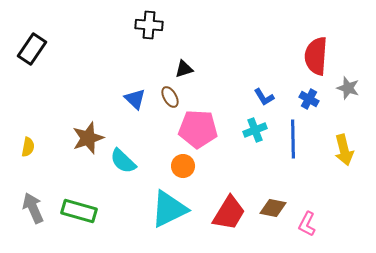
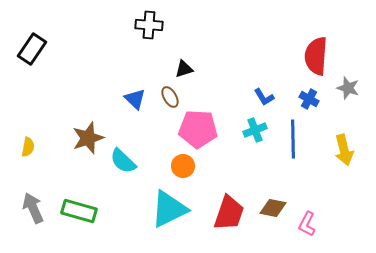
red trapezoid: rotated 12 degrees counterclockwise
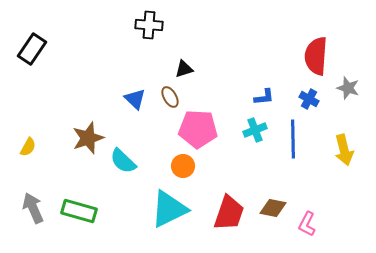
blue L-shape: rotated 65 degrees counterclockwise
yellow semicircle: rotated 18 degrees clockwise
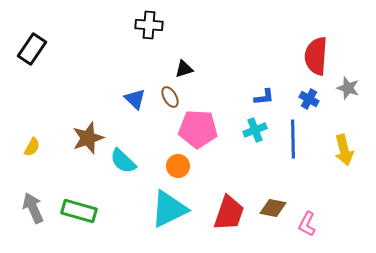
yellow semicircle: moved 4 px right
orange circle: moved 5 px left
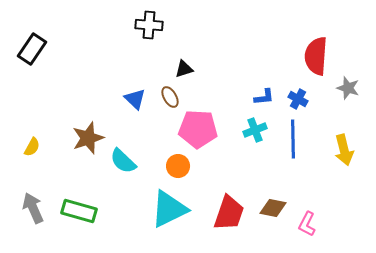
blue cross: moved 11 px left
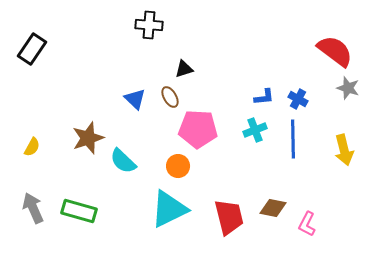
red semicircle: moved 19 px right, 5 px up; rotated 123 degrees clockwise
red trapezoid: moved 4 px down; rotated 33 degrees counterclockwise
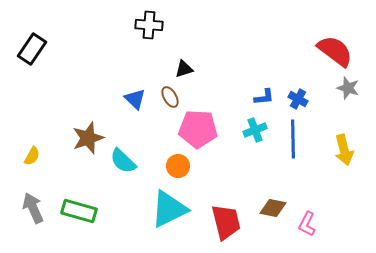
yellow semicircle: moved 9 px down
red trapezoid: moved 3 px left, 5 px down
